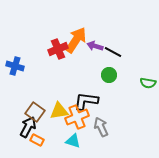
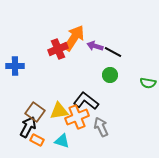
orange arrow: moved 2 px left, 2 px up
blue cross: rotated 18 degrees counterclockwise
green circle: moved 1 px right
black L-shape: rotated 30 degrees clockwise
cyan triangle: moved 11 px left
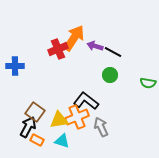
yellow triangle: moved 9 px down
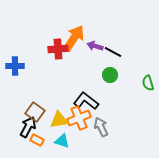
red cross: rotated 18 degrees clockwise
green semicircle: rotated 63 degrees clockwise
orange cross: moved 2 px right, 1 px down
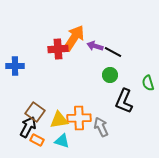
black L-shape: moved 38 px right; rotated 105 degrees counterclockwise
orange cross: rotated 20 degrees clockwise
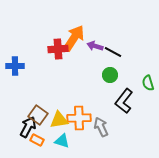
black L-shape: rotated 15 degrees clockwise
brown square: moved 3 px right, 3 px down
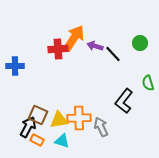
black line: moved 2 px down; rotated 18 degrees clockwise
green circle: moved 30 px right, 32 px up
brown square: rotated 12 degrees counterclockwise
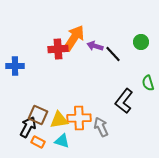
green circle: moved 1 px right, 1 px up
orange rectangle: moved 1 px right, 2 px down
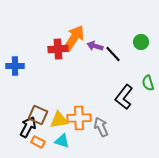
black L-shape: moved 4 px up
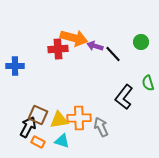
orange arrow: rotated 72 degrees clockwise
